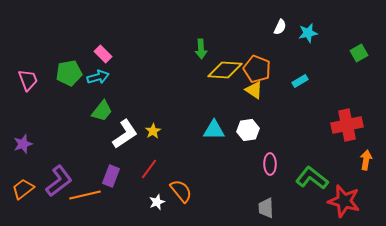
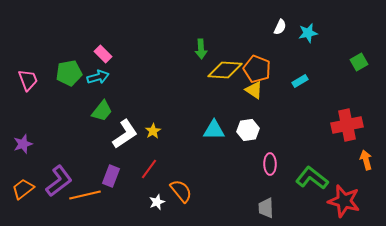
green square: moved 9 px down
orange arrow: rotated 24 degrees counterclockwise
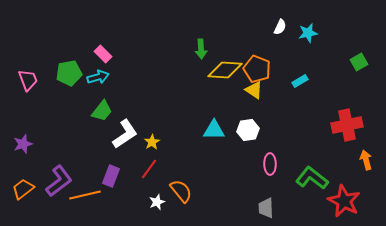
yellow star: moved 1 px left, 11 px down
red star: rotated 12 degrees clockwise
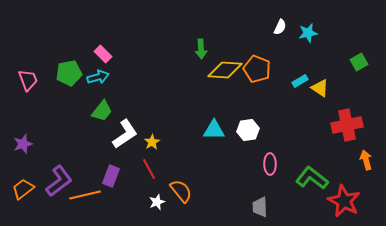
yellow triangle: moved 66 px right, 2 px up
red line: rotated 65 degrees counterclockwise
gray trapezoid: moved 6 px left, 1 px up
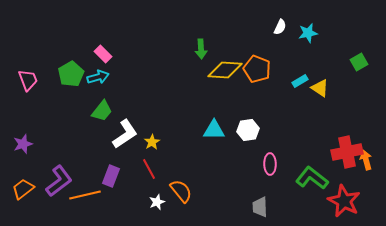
green pentagon: moved 2 px right, 1 px down; rotated 20 degrees counterclockwise
red cross: moved 27 px down
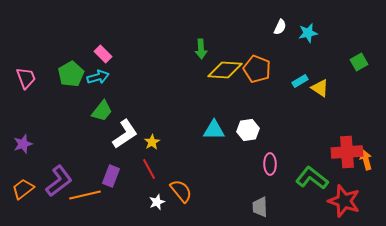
pink trapezoid: moved 2 px left, 2 px up
red cross: rotated 8 degrees clockwise
red star: rotated 8 degrees counterclockwise
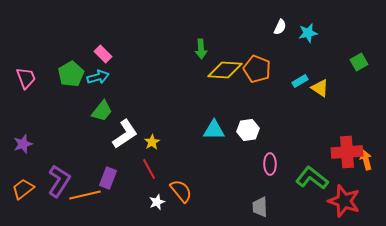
purple rectangle: moved 3 px left, 2 px down
purple L-shape: rotated 20 degrees counterclockwise
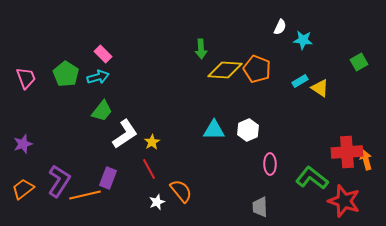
cyan star: moved 5 px left, 7 px down; rotated 18 degrees clockwise
green pentagon: moved 5 px left; rotated 10 degrees counterclockwise
white hexagon: rotated 15 degrees counterclockwise
